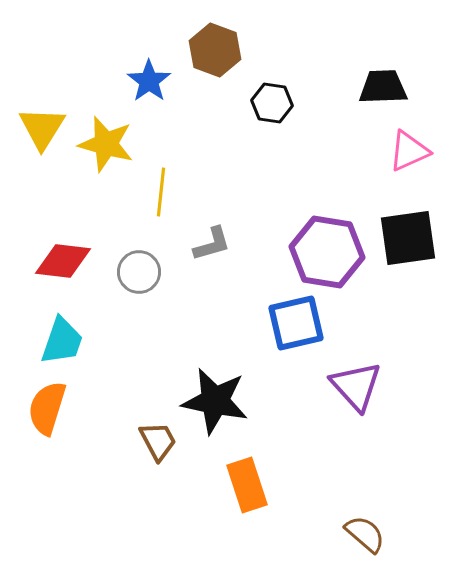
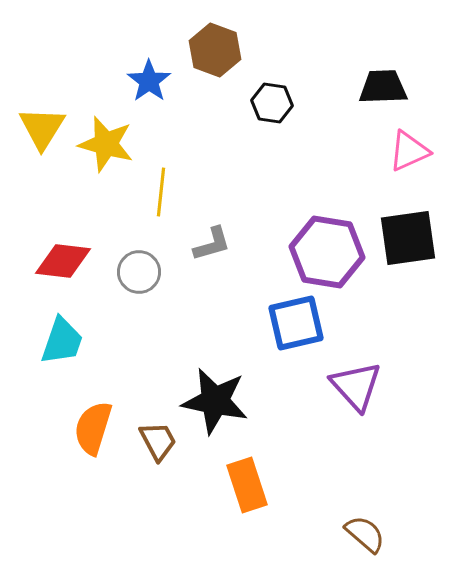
orange semicircle: moved 46 px right, 20 px down
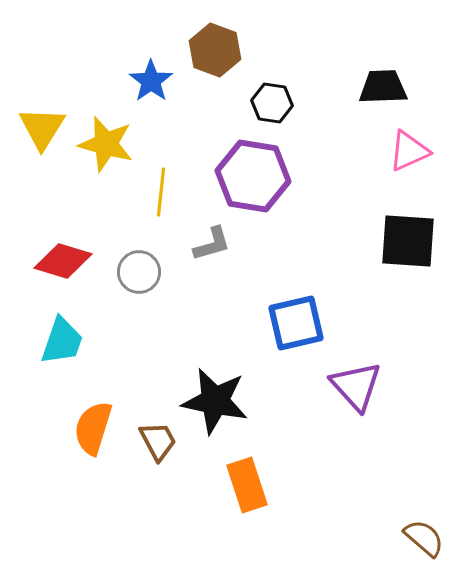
blue star: moved 2 px right
black square: moved 3 px down; rotated 12 degrees clockwise
purple hexagon: moved 74 px left, 76 px up
red diamond: rotated 10 degrees clockwise
brown semicircle: moved 59 px right, 4 px down
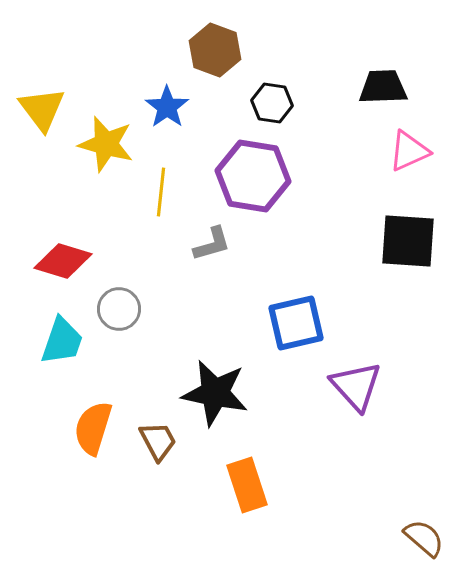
blue star: moved 16 px right, 26 px down
yellow triangle: moved 19 px up; rotated 9 degrees counterclockwise
gray circle: moved 20 px left, 37 px down
black star: moved 8 px up
